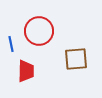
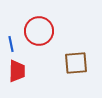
brown square: moved 4 px down
red trapezoid: moved 9 px left
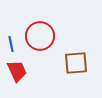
red circle: moved 1 px right, 5 px down
red trapezoid: rotated 25 degrees counterclockwise
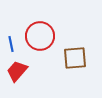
brown square: moved 1 px left, 5 px up
red trapezoid: rotated 115 degrees counterclockwise
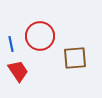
red trapezoid: moved 1 px right; rotated 105 degrees clockwise
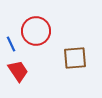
red circle: moved 4 px left, 5 px up
blue line: rotated 14 degrees counterclockwise
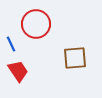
red circle: moved 7 px up
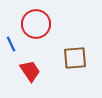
red trapezoid: moved 12 px right
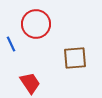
red trapezoid: moved 12 px down
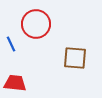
brown square: rotated 10 degrees clockwise
red trapezoid: moved 15 px left; rotated 50 degrees counterclockwise
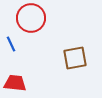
red circle: moved 5 px left, 6 px up
brown square: rotated 15 degrees counterclockwise
